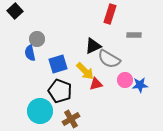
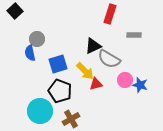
blue star: rotated 21 degrees clockwise
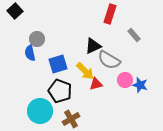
gray rectangle: rotated 48 degrees clockwise
gray semicircle: moved 1 px down
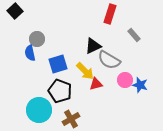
cyan circle: moved 1 px left, 1 px up
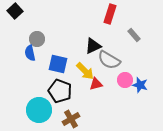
blue square: rotated 30 degrees clockwise
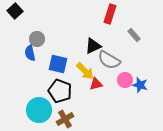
brown cross: moved 6 px left
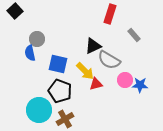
blue star: rotated 14 degrees counterclockwise
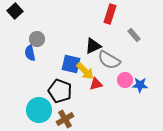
blue square: moved 13 px right
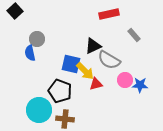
red rectangle: moved 1 px left; rotated 60 degrees clockwise
brown cross: rotated 36 degrees clockwise
